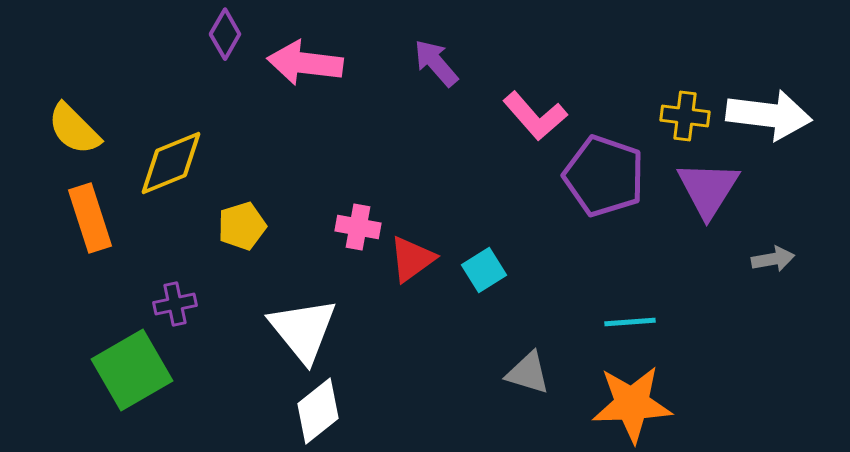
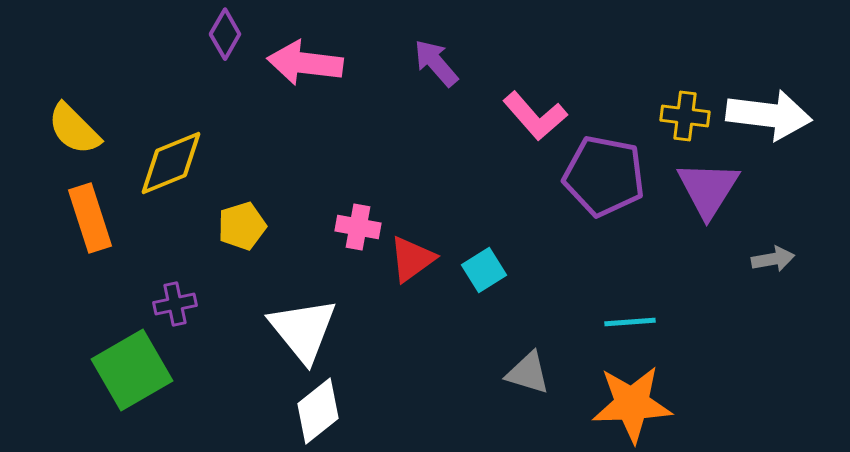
purple pentagon: rotated 8 degrees counterclockwise
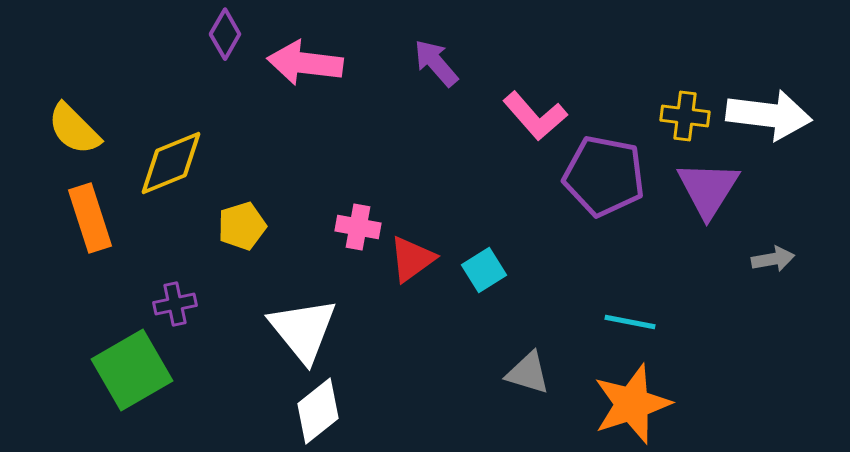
cyan line: rotated 15 degrees clockwise
orange star: rotated 16 degrees counterclockwise
